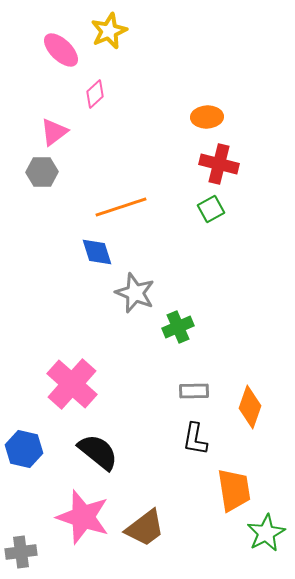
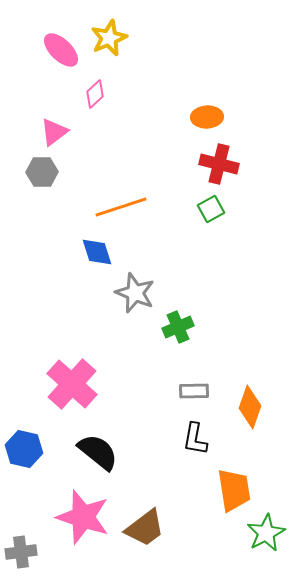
yellow star: moved 7 px down
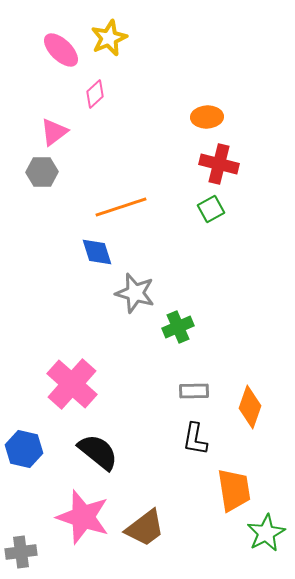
gray star: rotated 6 degrees counterclockwise
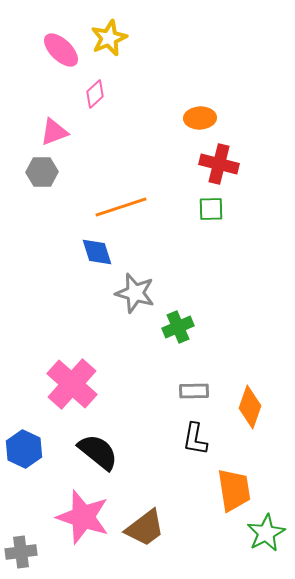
orange ellipse: moved 7 px left, 1 px down
pink triangle: rotated 16 degrees clockwise
green square: rotated 28 degrees clockwise
blue hexagon: rotated 12 degrees clockwise
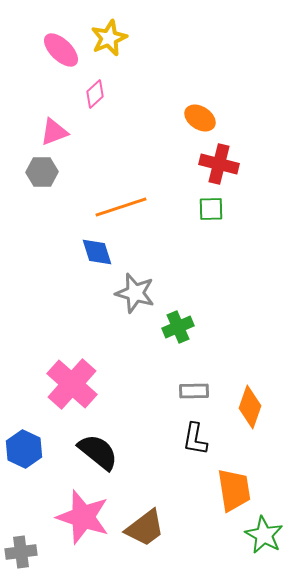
orange ellipse: rotated 36 degrees clockwise
green star: moved 2 px left, 2 px down; rotated 15 degrees counterclockwise
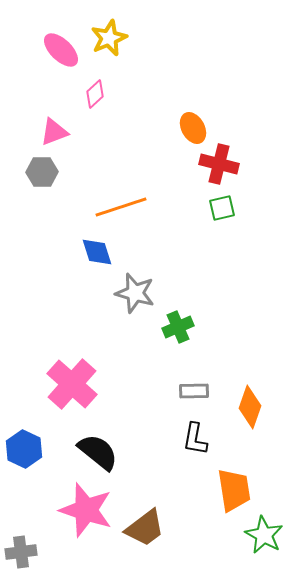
orange ellipse: moved 7 px left, 10 px down; rotated 28 degrees clockwise
green square: moved 11 px right, 1 px up; rotated 12 degrees counterclockwise
pink star: moved 3 px right, 7 px up
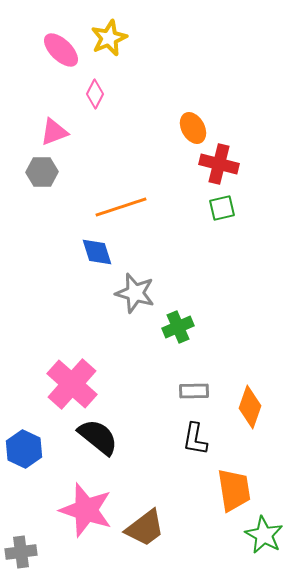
pink diamond: rotated 20 degrees counterclockwise
black semicircle: moved 15 px up
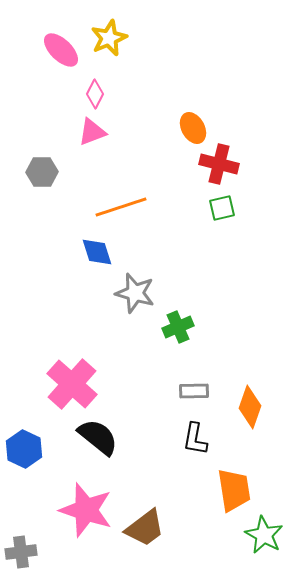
pink triangle: moved 38 px right
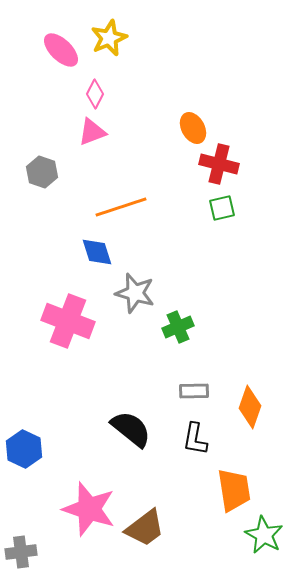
gray hexagon: rotated 20 degrees clockwise
pink cross: moved 4 px left, 63 px up; rotated 21 degrees counterclockwise
black semicircle: moved 33 px right, 8 px up
pink star: moved 3 px right, 1 px up
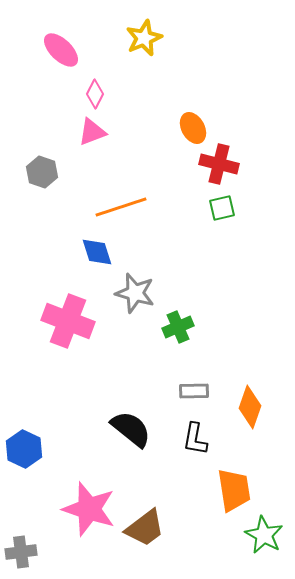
yellow star: moved 35 px right
